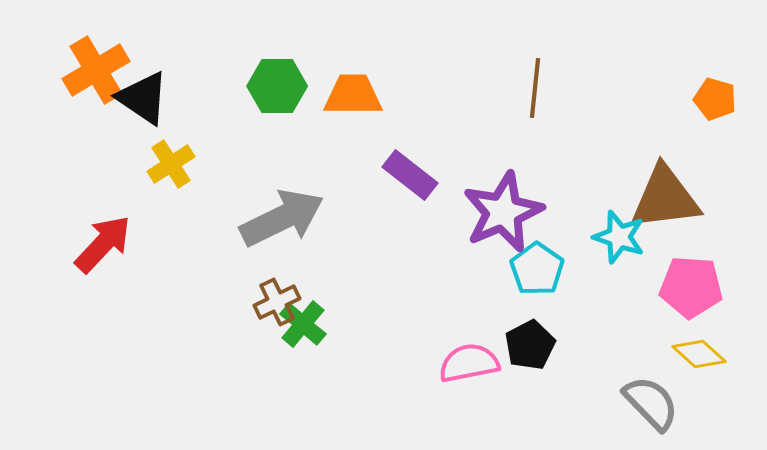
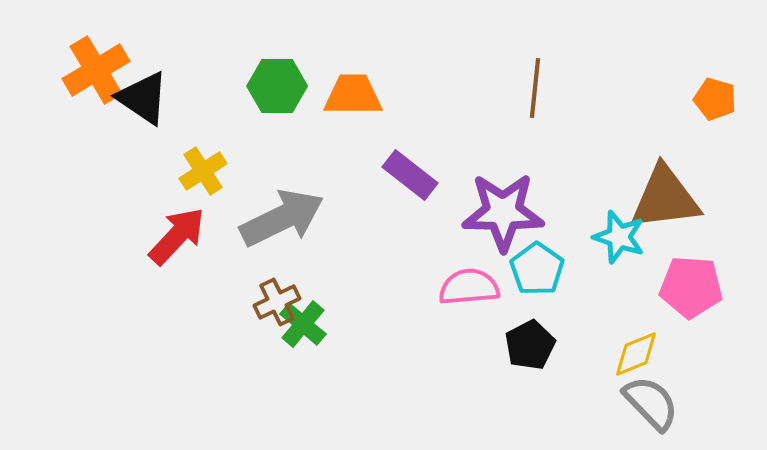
yellow cross: moved 32 px right, 7 px down
purple star: rotated 24 degrees clockwise
red arrow: moved 74 px right, 8 px up
yellow diamond: moved 63 px left; rotated 64 degrees counterclockwise
pink semicircle: moved 76 px up; rotated 6 degrees clockwise
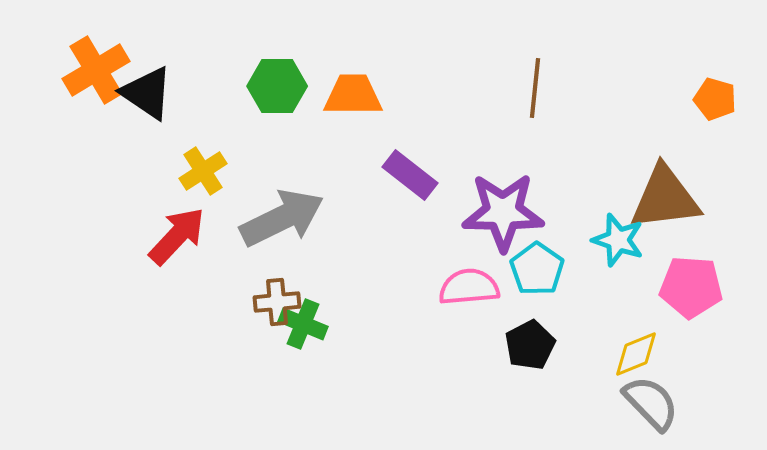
black triangle: moved 4 px right, 5 px up
cyan star: moved 1 px left, 3 px down
brown cross: rotated 21 degrees clockwise
green cross: rotated 18 degrees counterclockwise
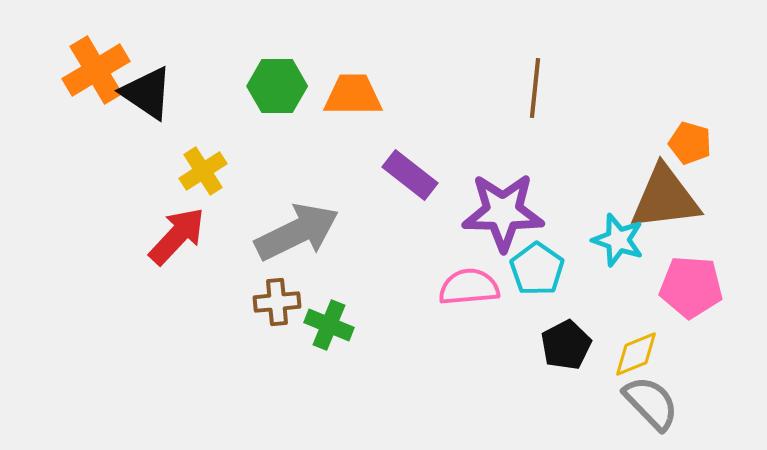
orange pentagon: moved 25 px left, 44 px down
gray arrow: moved 15 px right, 14 px down
green cross: moved 26 px right, 1 px down
black pentagon: moved 36 px right
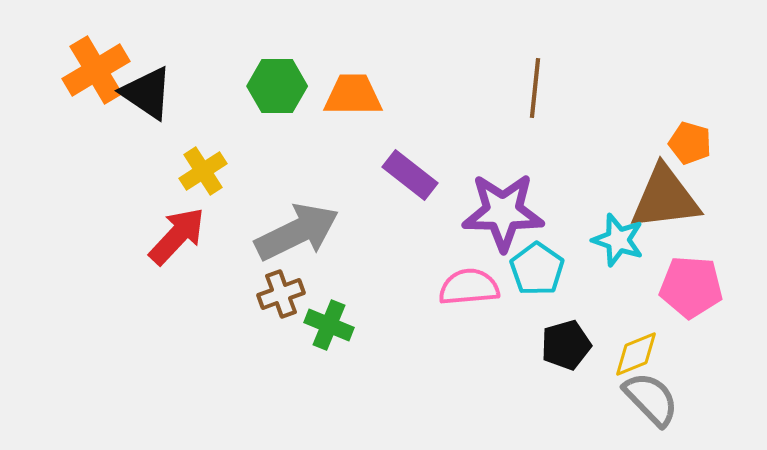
brown cross: moved 4 px right, 8 px up; rotated 15 degrees counterclockwise
black pentagon: rotated 12 degrees clockwise
gray semicircle: moved 4 px up
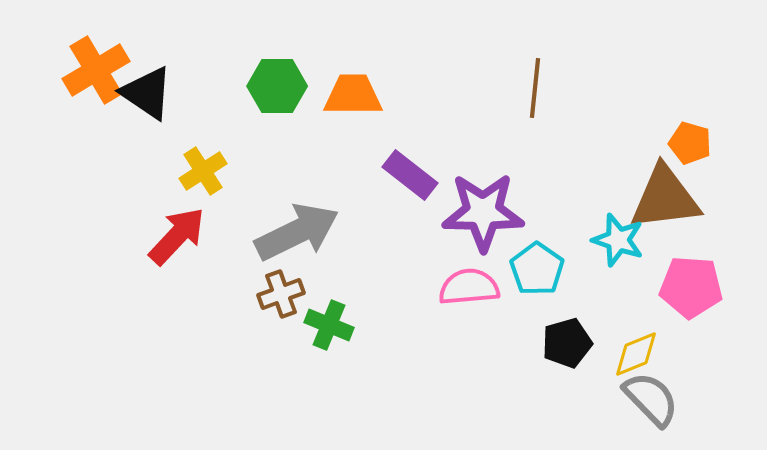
purple star: moved 20 px left
black pentagon: moved 1 px right, 2 px up
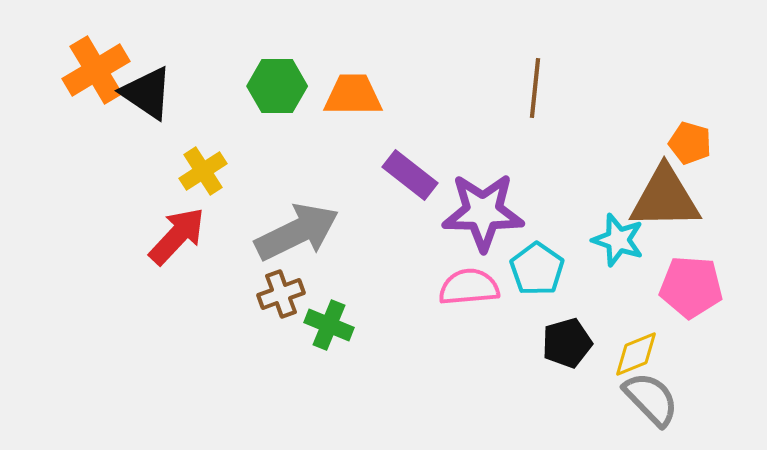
brown triangle: rotated 6 degrees clockwise
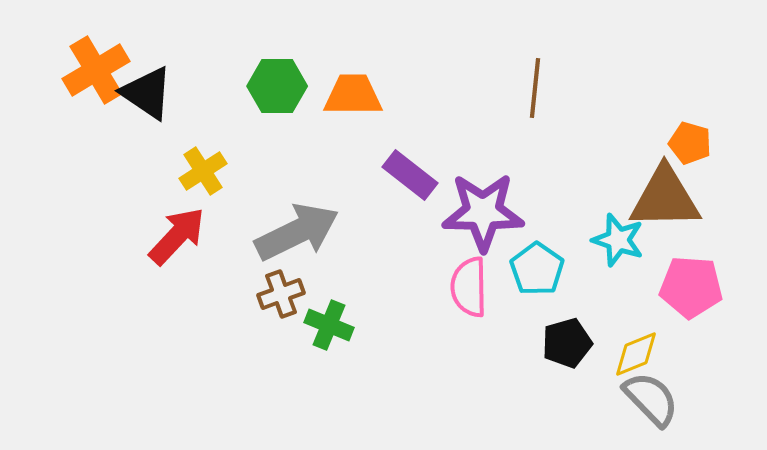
pink semicircle: rotated 86 degrees counterclockwise
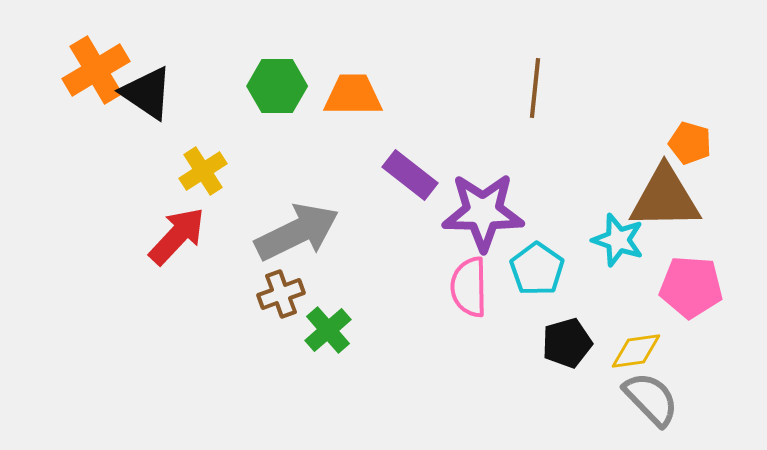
green cross: moved 1 px left, 5 px down; rotated 27 degrees clockwise
yellow diamond: moved 3 px up; rotated 14 degrees clockwise
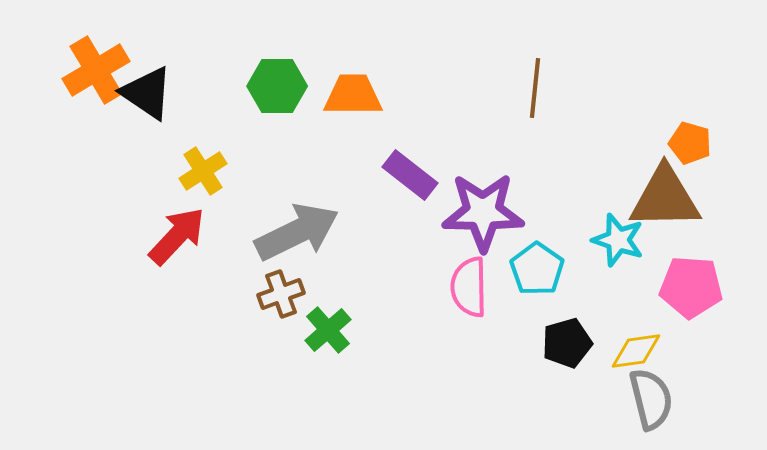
gray semicircle: rotated 30 degrees clockwise
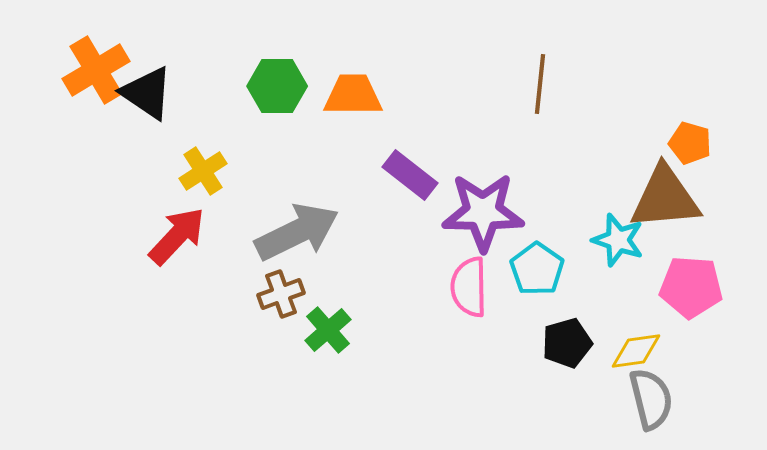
brown line: moved 5 px right, 4 px up
brown triangle: rotated 4 degrees counterclockwise
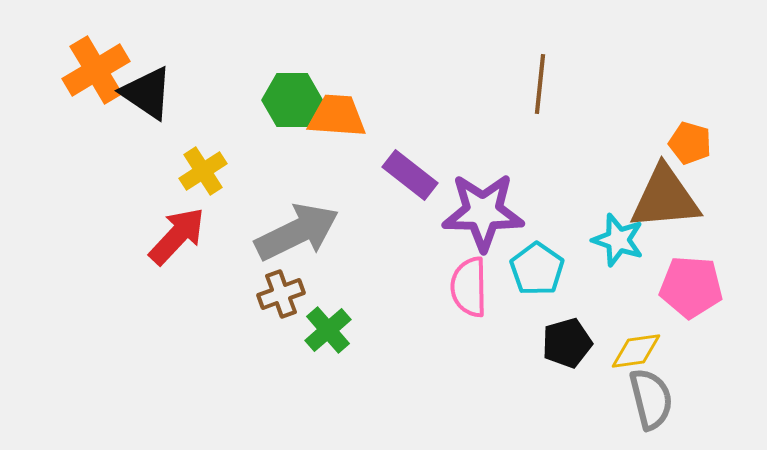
green hexagon: moved 15 px right, 14 px down
orange trapezoid: moved 16 px left, 21 px down; rotated 4 degrees clockwise
